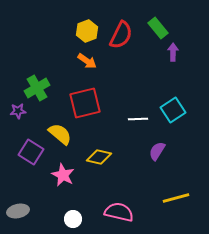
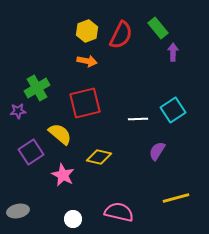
orange arrow: rotated 24 degrees counterclockwise
purple square: rotated 25 degrees clockwise
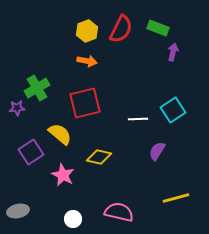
green rectangle: rotated 30 degrees counterclockwise
red semicircle: moved 6 px up
purple arrow: rotated 12 degrees clockwise
purple star: moved 1 px left, 3 px up
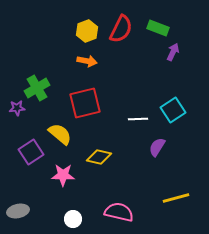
purple arrow: rotated 12 degrees clockwise
purple semicircle: moved 4 px up
pink star: rotated 25 degrees counterclockwise
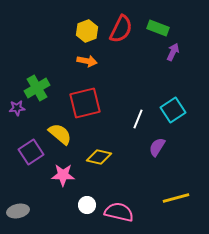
white line: rotated 66 degrees counterclockwise
white circle: moved 14 px right, 14 px up
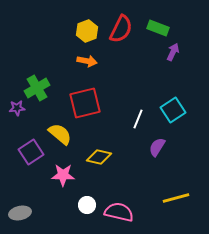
gray ellipse: moved 2 px right, 2 px down
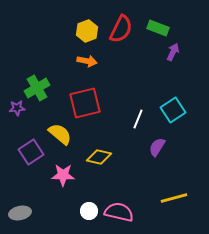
yellow line: moved 2 px left
white circle: moved 2 px right, 6 px down
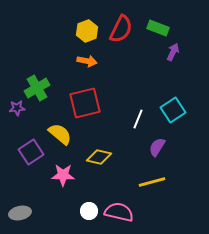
yellow line: moved 22 px left, 16 px up
